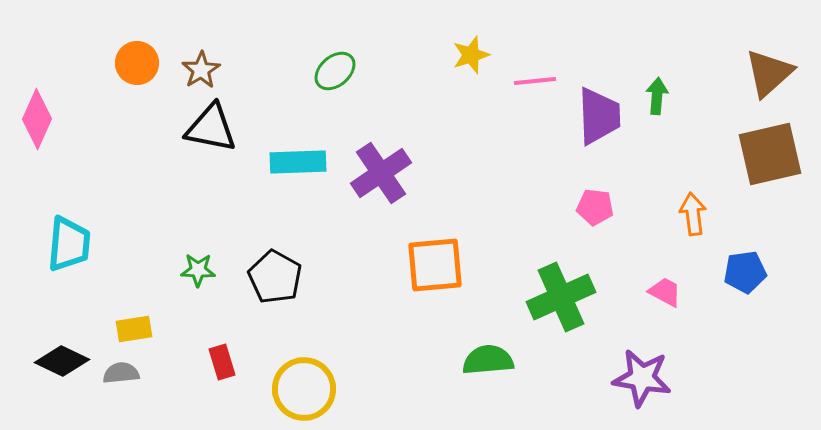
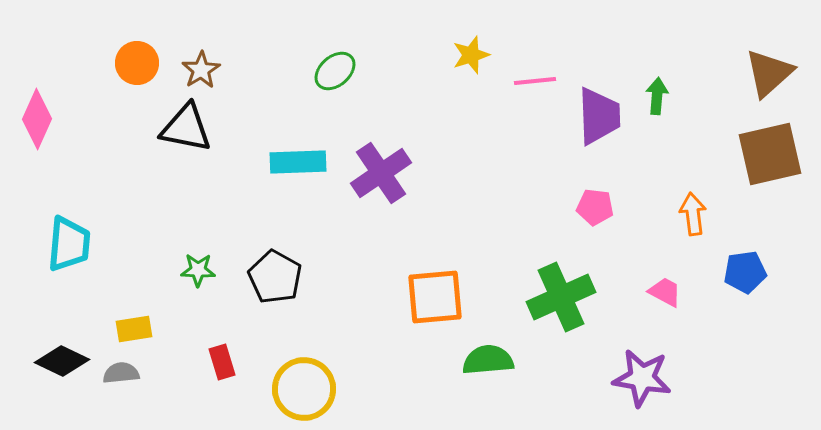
black triangle: moved 25 px left
orange square: moved 32 px down
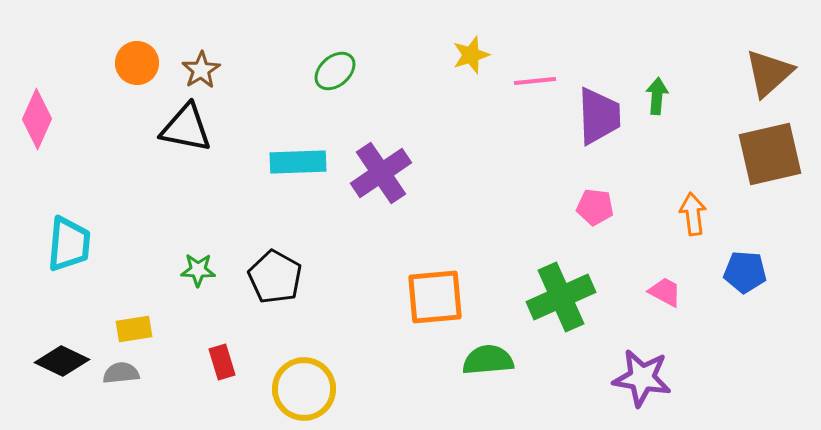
blue pentagon: rotated 12 degrees clockwise
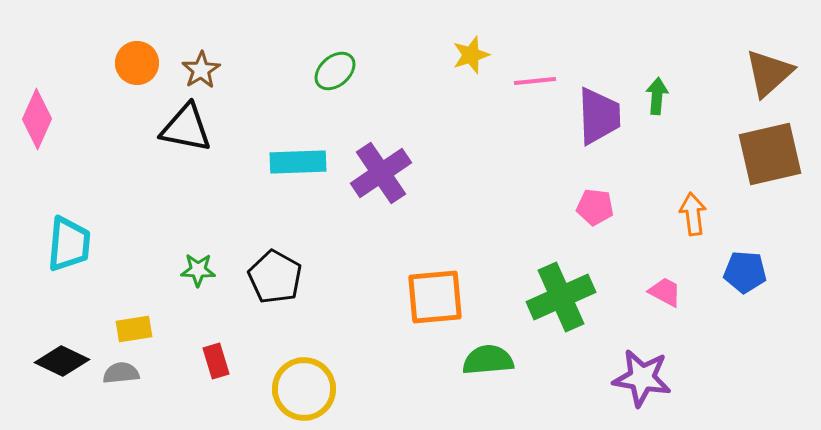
red rectangle: moved 6 px left, 1 px up
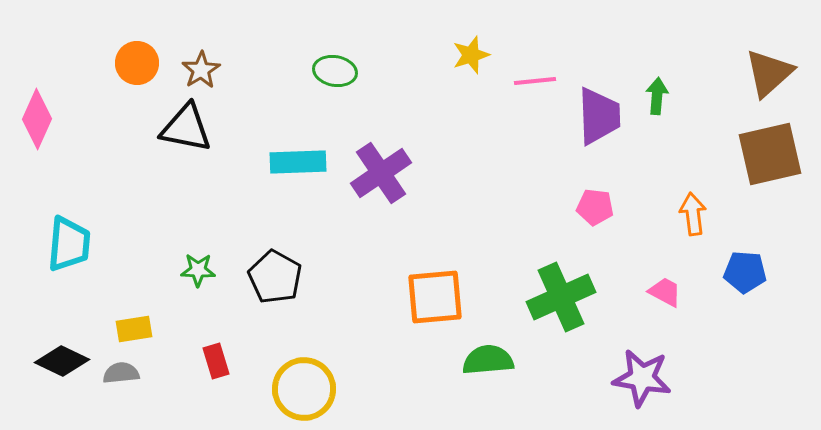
green ellipse: rotated 51 degrees clockwise
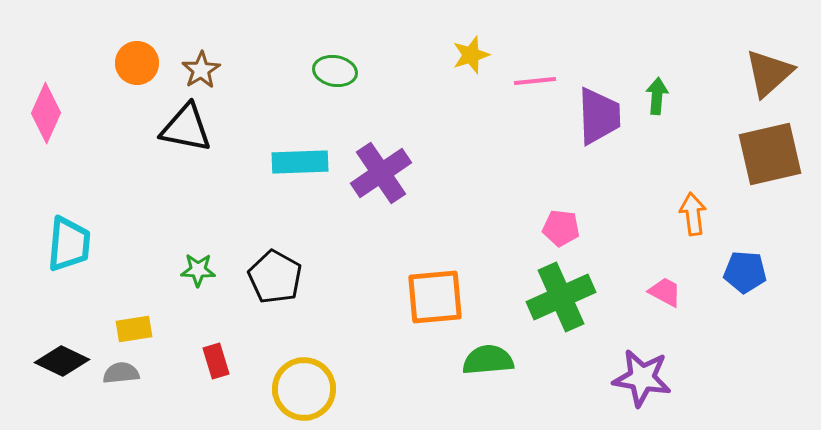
pink diamond: moved 9 px right, 6 px up
cyan rectangle: moved 2 px right
pink pentagon: moved 34 px left, 21 px down
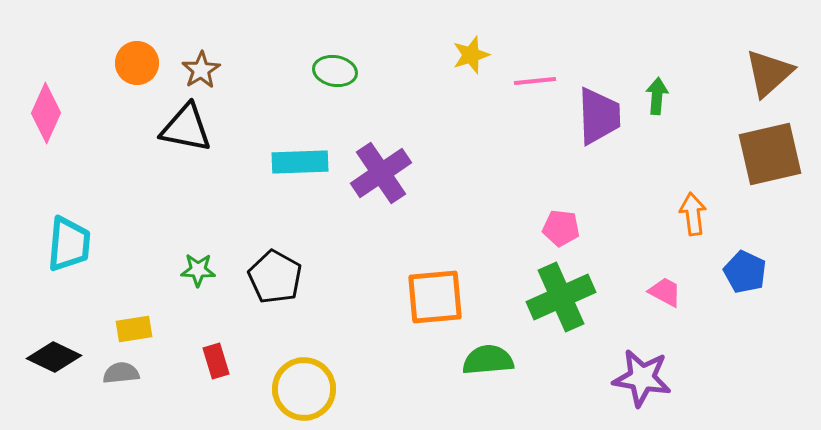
blue pentagon: rotated 21 degrees clockwise
black diamond: moved 8 px left, 4 px up
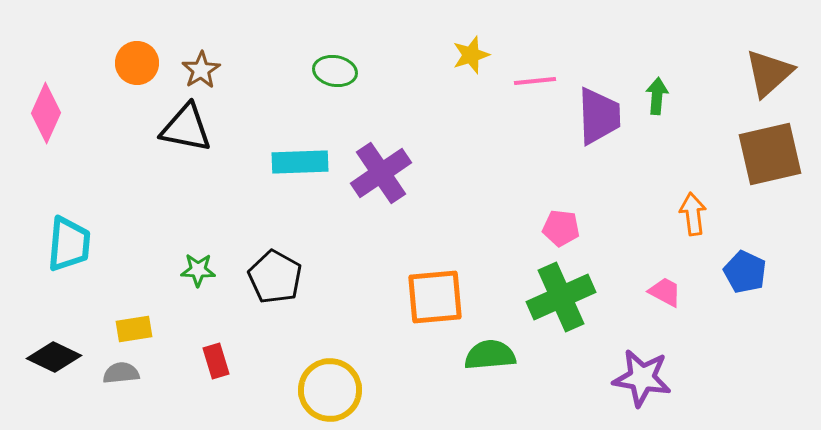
green semicircle: moved 2 px right, 5 px up
yellow circle: moved 26 px right, 1 px down
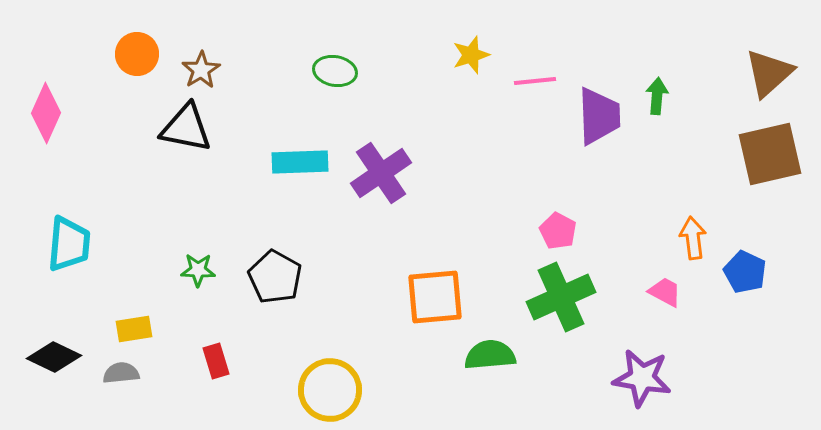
orange circle: moved 9 px up
orange arrow: moved 24 px down
pink pentagon: moved 3 px left, 3 px down; rotated 21 degrees clockwise
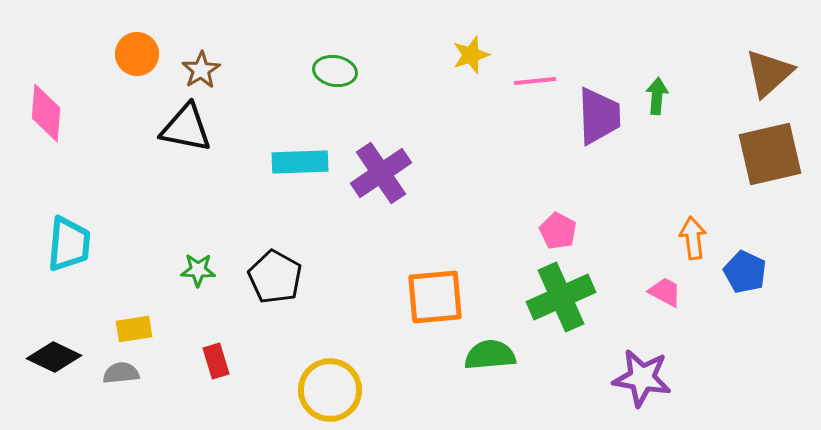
pink diamond: rotated 20 degrees counterclockwise
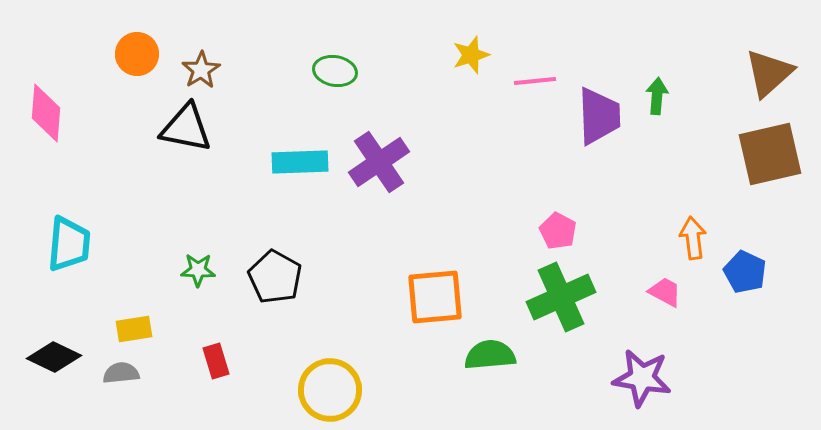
purple cross: moved 2 px left, 11 px up
